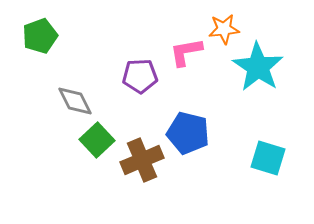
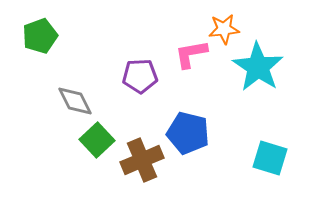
pink L-shape: moved 5 px right, 2 px down
cyan square: moved 2 px right
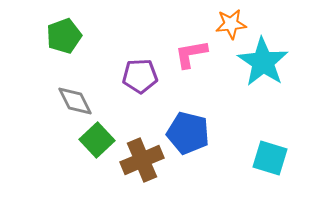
orange star: moved 7 px right, 5 px up
green pentagon: moved 24 px right
cyan star: moved 5 px right, 5 px up
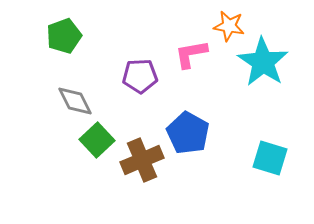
orange star: moved 2 px left, 2 px down; rotated 16 degrees clockwise
blue pentagon: rotated 15 degrees clockwise
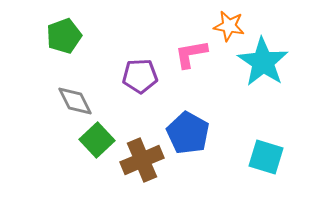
cyan square: moved 4 px left, 1 px up
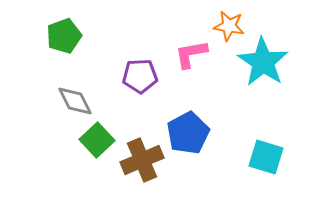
blue pentagon: rotated 15 degrees clockwise
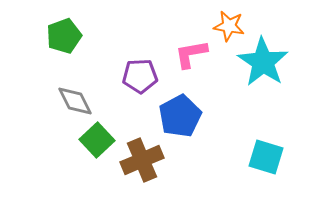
blue pentagon: moved 8 px left, 17 px up
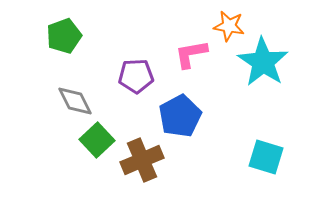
purple pentagon: moved 4 px left
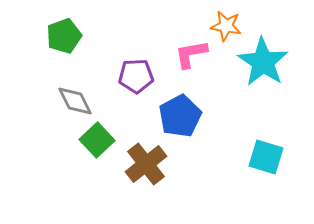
orange star: moved 3 px left
brown cross: moved 4 px right, 4 px down; rotated 15 degrees counterclockwise
